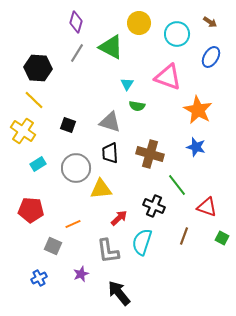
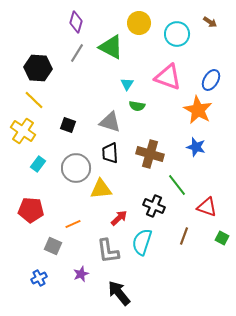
blue ellipse: moved 23 px down
cyan rectangle: rotated 21 degrees counterclockwise
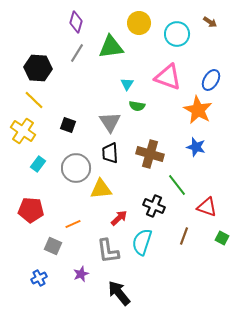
green triangle: rotated 36 degrees counterclockwise
gray triangle: rotated 40 degrees clockwise
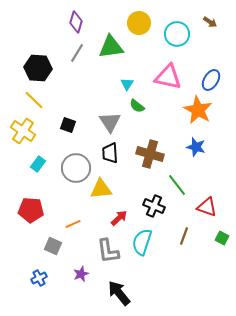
pink triangle: rotated 8 degrees counterclockwise
green semicircle: rotated 28 degrees clockwise
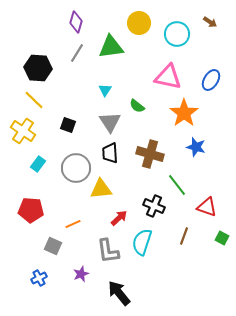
cyan triangle: moved 22 px left, 6 px down
orange star: moved 14 px left, 3 px down; rotated 8 degrees clockwise
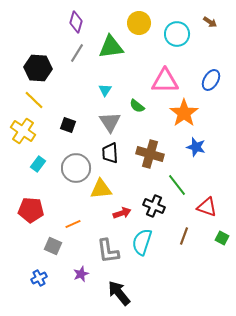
pink triangle: moved 3 px left, 4 px down; rotated 12 degrees counterclockwise
red arrow: moved 3 px right, 5 px up; rotated 24 degrees clockwise
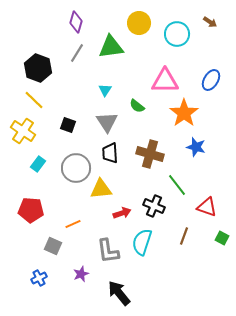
black hexagon: rotated 16 degrees clockwise
gray triangle: moved 3 px left
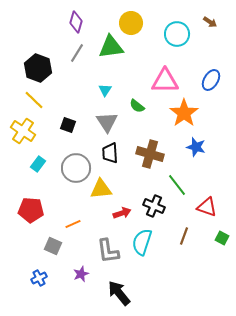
yellow circle: moved 8 px left
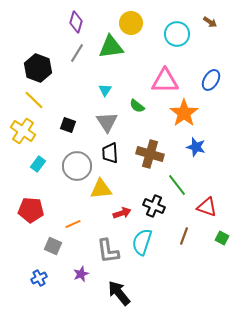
gray circle: moved 1 px right, 2 px up
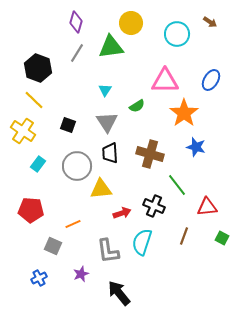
green semicircle: rotated 70 degrees counterclockwise
red triangle: rotated 25 degrees counterclockwise
